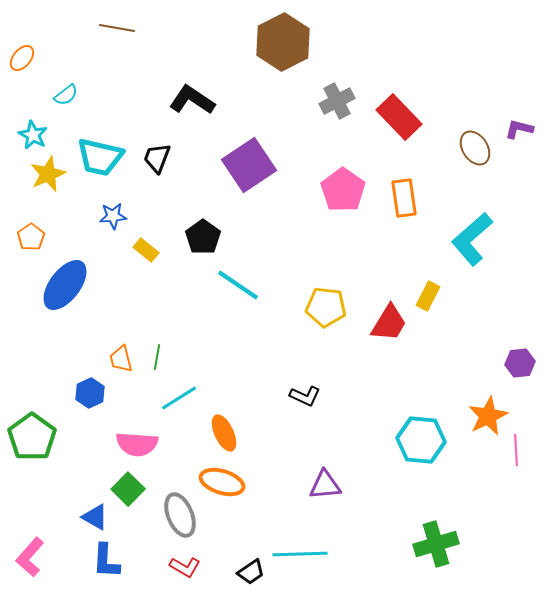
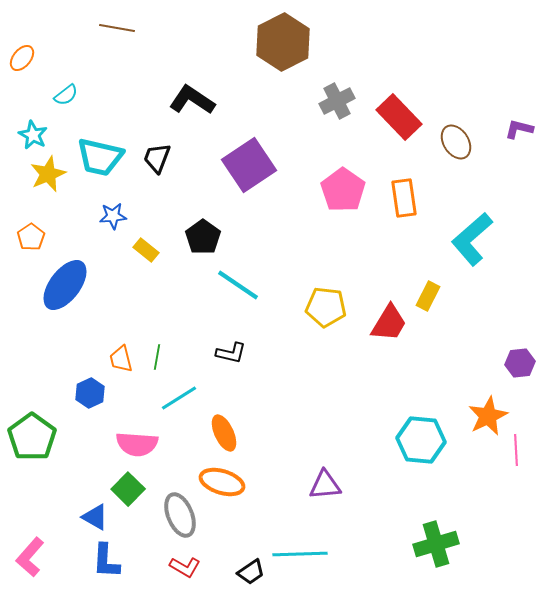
brown ellipse at (475, 148): moved 19 px left, 6 px up
black L-shape at (305, 396): moved 74 px left, 43 px up; rotated 12 degrees counterclockwise
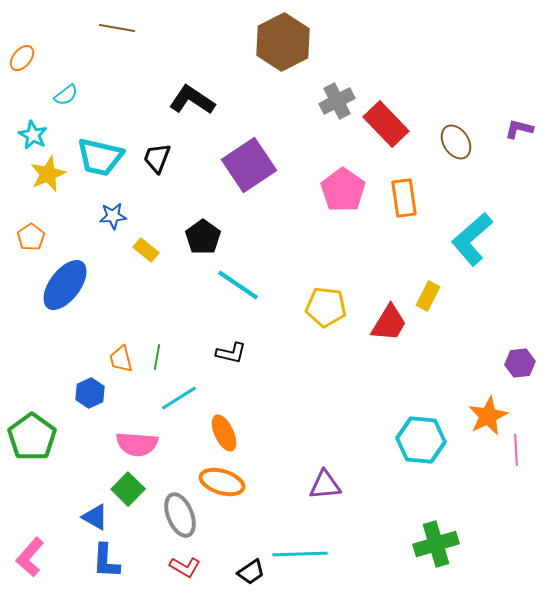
red rectangle at (399, 117): moved 13 px left, 7 px down
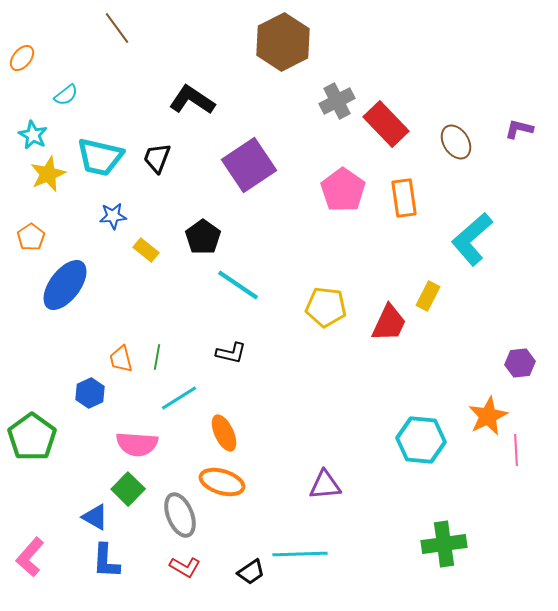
brown line at (117, 28): rotated 44 degrees clockwise
red trapezoid at (389, 323): rotated 6 degrees counterclockwise
green cross at (436, 544): moved 8 px right; rotated 9 degrees clockwise
